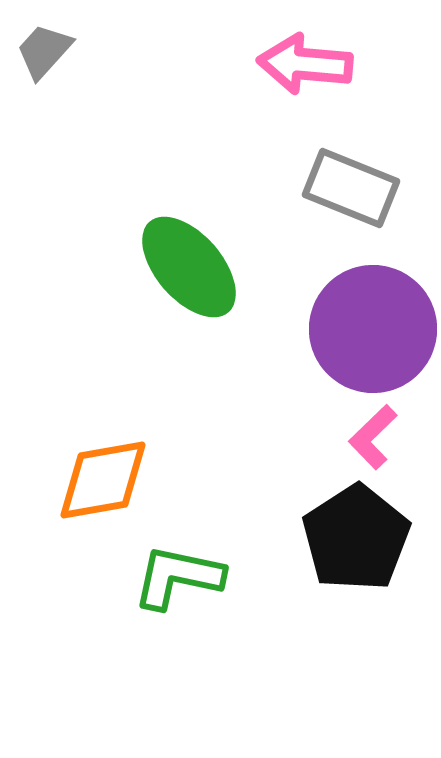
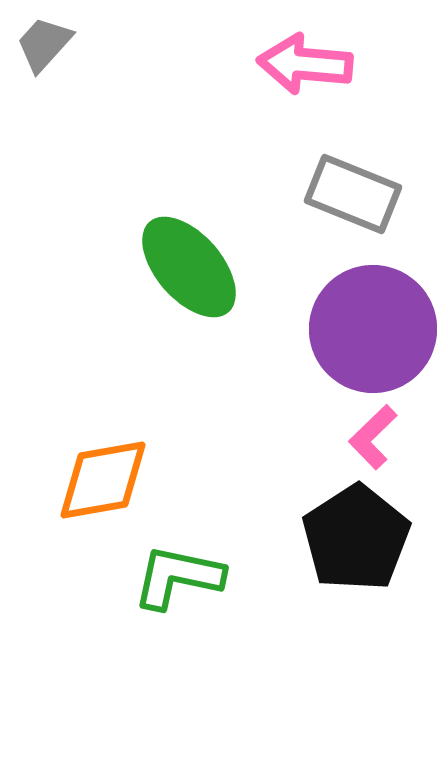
gray trapezoid: moved 7 px up
gray rectangle: moved 2 px right, 6 px down
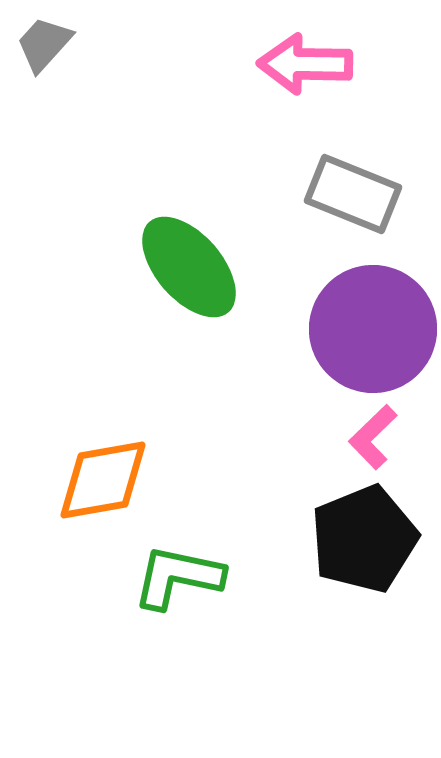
pink arrow: rotated 4 degrees counterclockwise
black pentagon: moved 8 px right, 1 px down; rotated 11 degrees clockwise
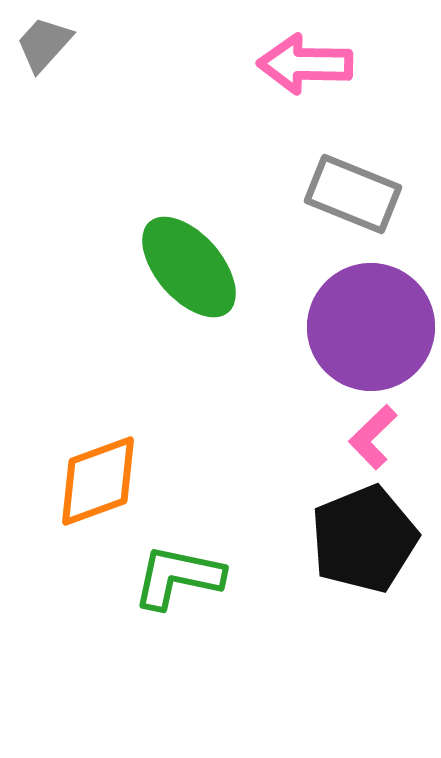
purple circle: moved 2 px left, 2 px up
orange diamond: moved 5 px left, 1 px down; rotated 10 degrees counterclockwise
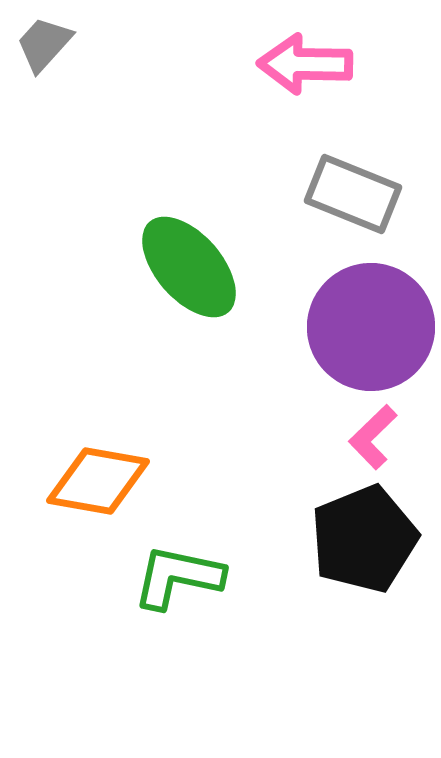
orange diamond: rotated 30 degrees clockwise
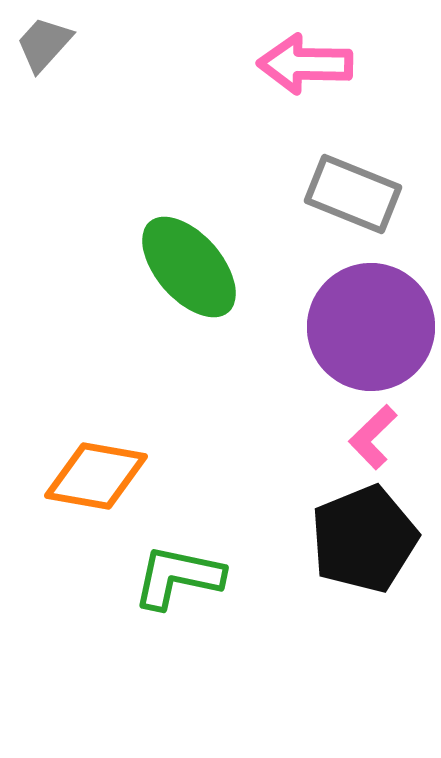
orange diamond: moved 2 px left, 5 px up
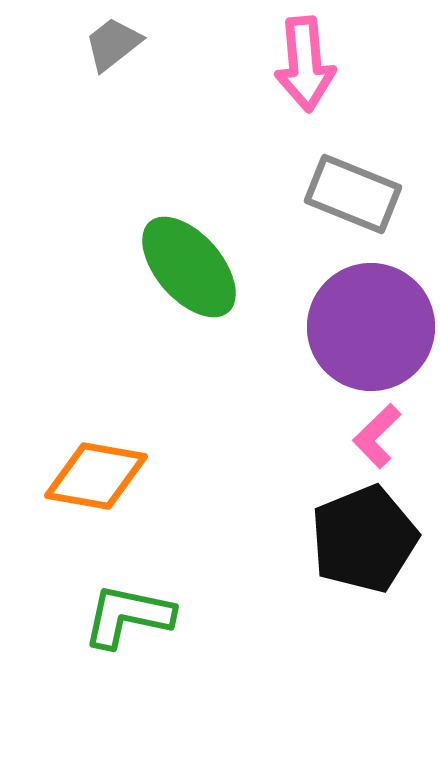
gray trapezoid: moved 69 px right; rotated 10 degrees clockwise
pink arrow: rotated 96 degrees counterclockwise
pink L-shape: moved 4 px right, 1 px up
green L-shape: moved 50 px left, 39 px down
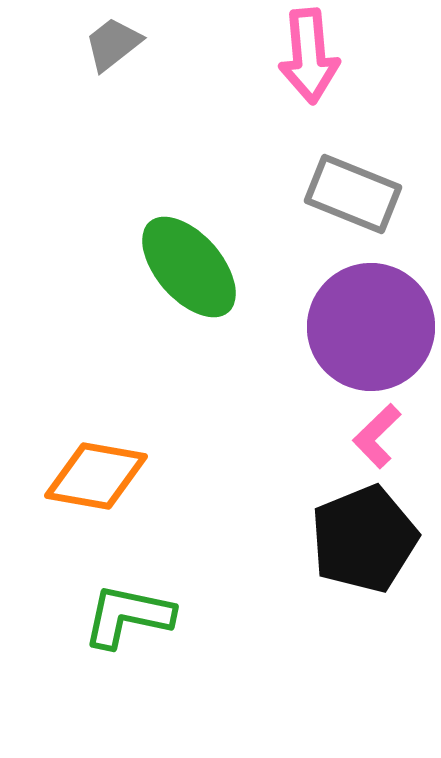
pink arrow: moved 4 px right, 8 px up
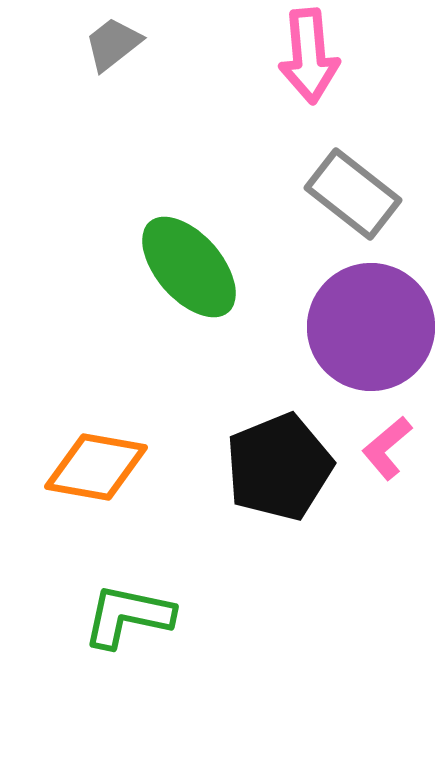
gray rectangle: rotated 16 degrees clockwise
pink L-shape: moved 10 px right, 12 px down; rotated 4 degrees clockwise
orange diamond: moved 9 px up
black pentagon: moved 85 px left, 72 px up
